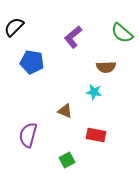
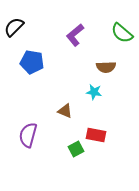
purple L-shape: moved 2 px right, 2 px up
green square: moved 9 px right, 11 px up
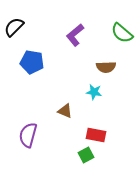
green square: moved 10 px right, 6 px down
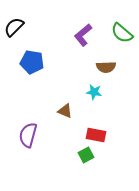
purple L-shape: moved 8 px right
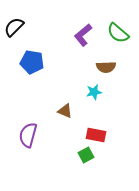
green semicircle: moved 4 px left
cyan star: rotated 21 degrees counterclockwise
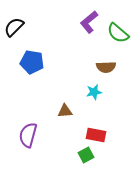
purple L-shape: moved 6 px right, 13 px up
brown triangle: rotated 28 degrees counterclockwise
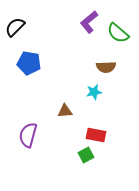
black semicircle: moved 1 px right
blue pentagon: moved 3 px left, 1 px down
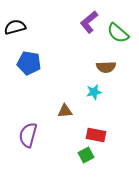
black semicircle: rotated 30 degrees clockwise
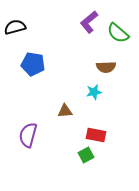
blue pentagon: moved 4 px right, 1 px down
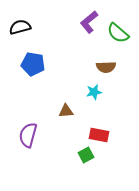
black semicircle: moved 5 px right
brown triangle: moved 1 px right
red rectangle: moved 3 px right
